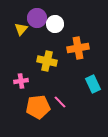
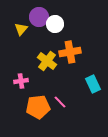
purple circle: moved 2 px right, 1 px up
orange cross: moved 8 px left, 4 px down
yellow cross: rotated 24 degrees clockwise
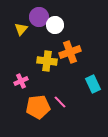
white circle: moved 1 px down
orange cross: rotated 10 degrees counterclockwise
yellow cross: rotated 30 degrees counterclockwise
pink cross: rotated 16 degrees counterclockwise
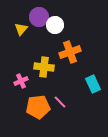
yellow cross: moved 3 px left, 6 px down
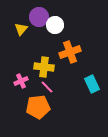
cyan rectangle: moved 1 px left
pink line: moved 13 px left, 15 px up
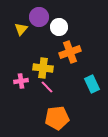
white circle: moved 4 px right, 2 px down
yellow cross: moved 1 px left, 1 px down
pink cross: rotated 16 degrees clockwise
orange pentagon: moved 19 px right, 11 px down
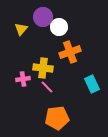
purple circle: moved 4 px right
pink cross: moved 2 px right, 2 px up
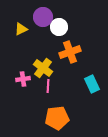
yellow triangle: rotated 24 degrees clockwise
yellow cross: rotated 30 degrees clockwise
pink line: moved 1 px right, 1 px up; rotated 48 degrees clockwise
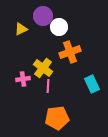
purple circle: moved 1 px up
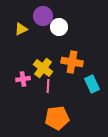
orange cross: moved 2 px right, 10 px down; rotated 30 degrees clockwise
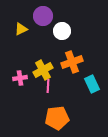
white circle: moved 3 px right, 4 px down
orange cross: rotated 30 degrees counterclockwise
yellow cross: moved 2 px down; rotated 24 degrees clockwise
pink cross: moved 3 px left, 1 px up
